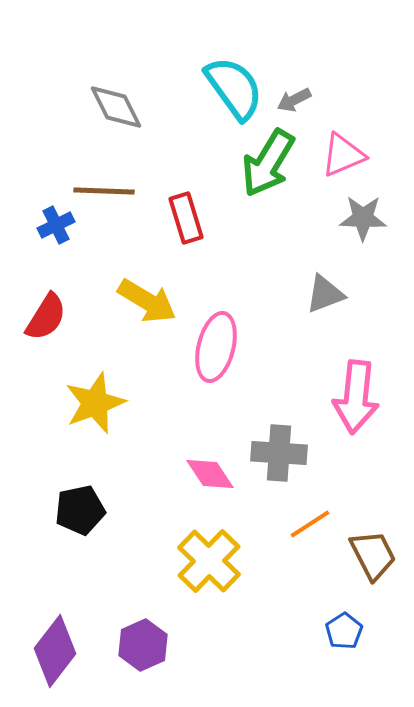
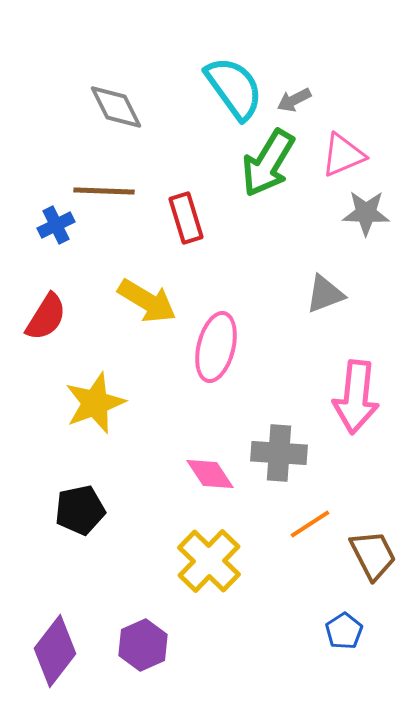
gray star: moved 3 px right, 5 px up
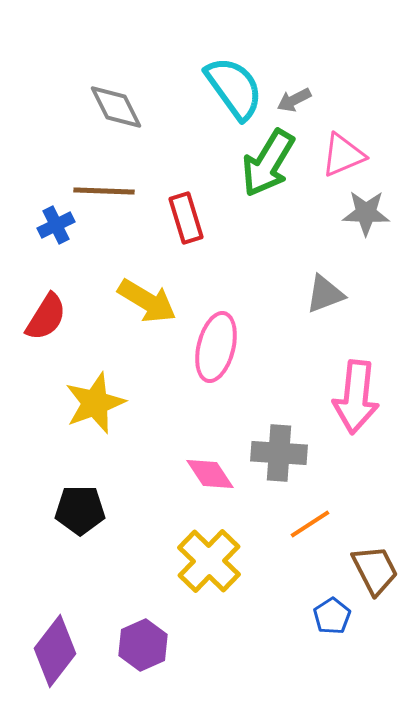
black pentagon: rotated 12 degrees clockwise
brown trapezoid: moved 2 px right, 15 px down
blue pentagon: moved 12 px left, 15 px up
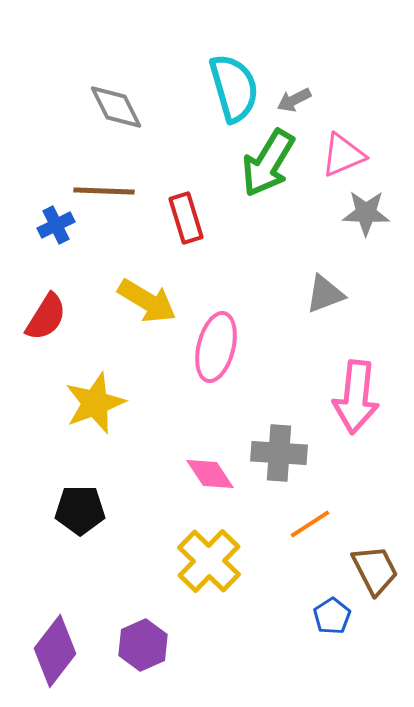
cyan semicircle: rotated 20 degrees clockwise
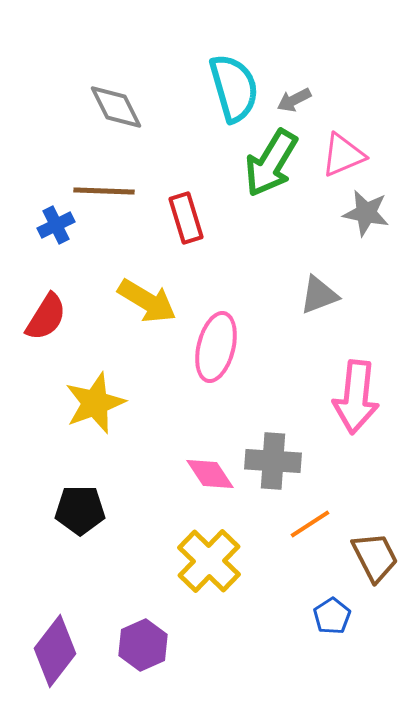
green arrow: moved 3 px right
gray star: rotated 9 degrees clockwise
gray triangle: moved 6 px left, 1 px down
gray cross: moved 6 px left, 8 px down
brown trapezoid: moved 13 px up
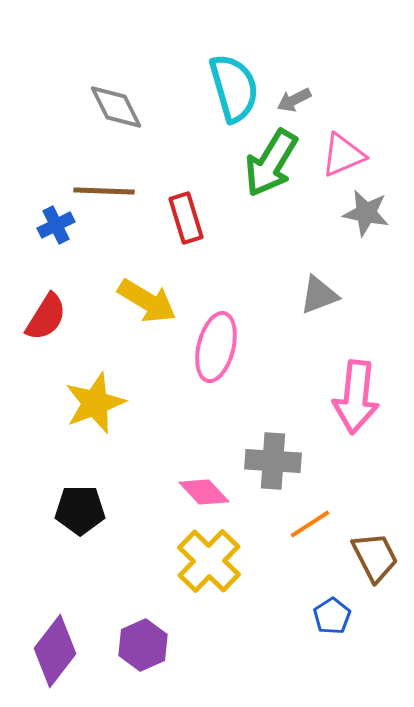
pink diamond: moved 6 px left, 18 px down; rotated 9 degrees counterclockwise
